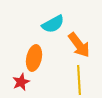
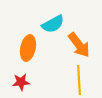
orange ellipse: moved 6 px left, 10 px up
red star: rotated 18 degrees clockwise
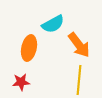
orange ellipse: moved 1 px right
yellow line: rotated 8 degrees clockwise
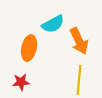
orange arrow: moved 4 px up; rotated 12 degrees clockwise
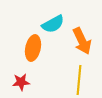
orange arrow: moved 3 px right
orange ellipse: moved 4 px right
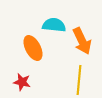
cyan semicircle: moved 1 px right, 1 px down; rotated 145 degrees counterclockwise
orange ellipse: rotated 40 degrees counterclockwise
red star: moved 1 px right; rotated 18 degrees clockwise
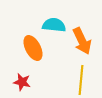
yellow line: moved 2 px right
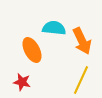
cyan semicircle: moved 3 px down
orange ellipse: moved 1 px left, 2 px down
yellow line: rotated 20 degrees clockwise
